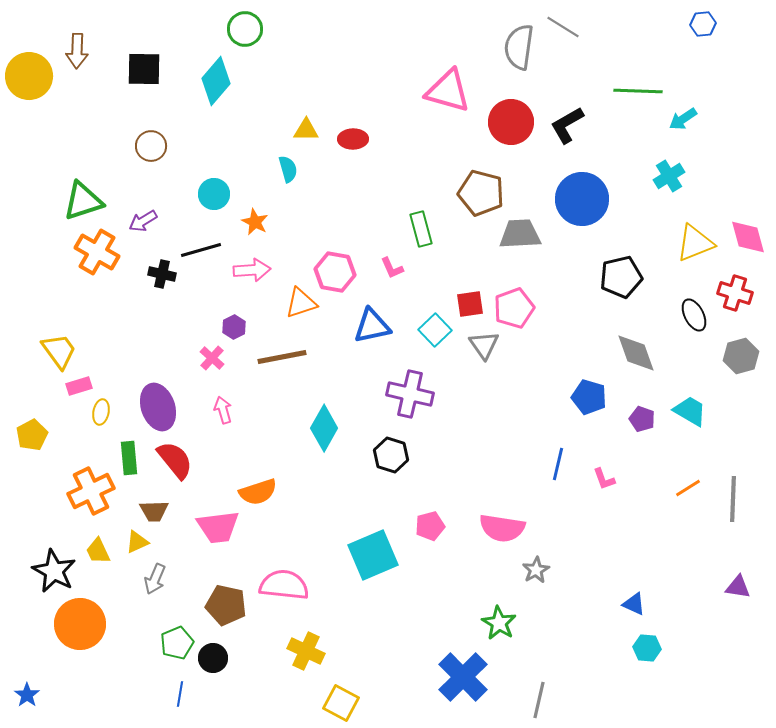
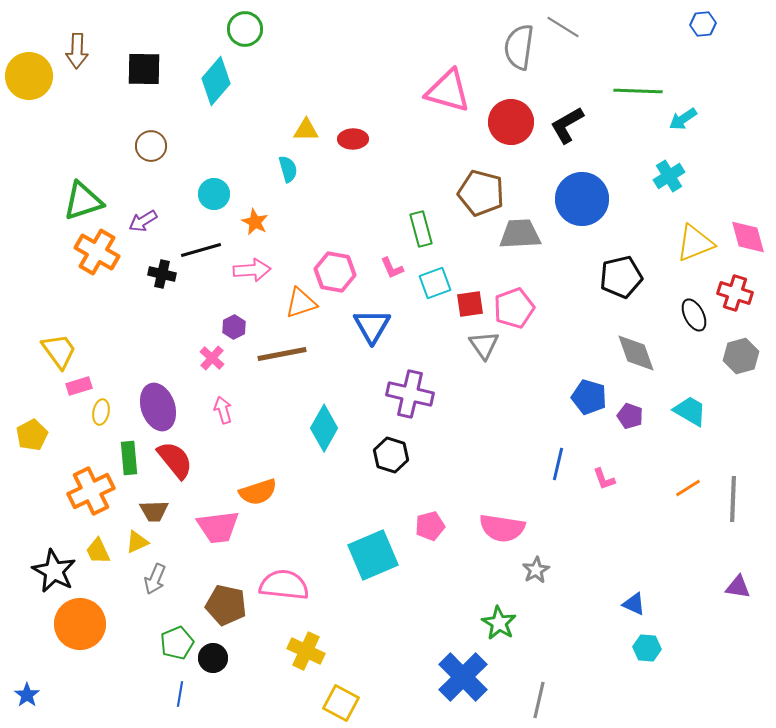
blue triangle at (372, 326): rotated 48 degrees counterclockwise
cyan square at (435, 330): moved 47 px up; rotated 24 degrees clockwise
brown line at (282, 357): moved 3 px up
purple pentagon at (642, 419): moved 12 px left, 3 px up
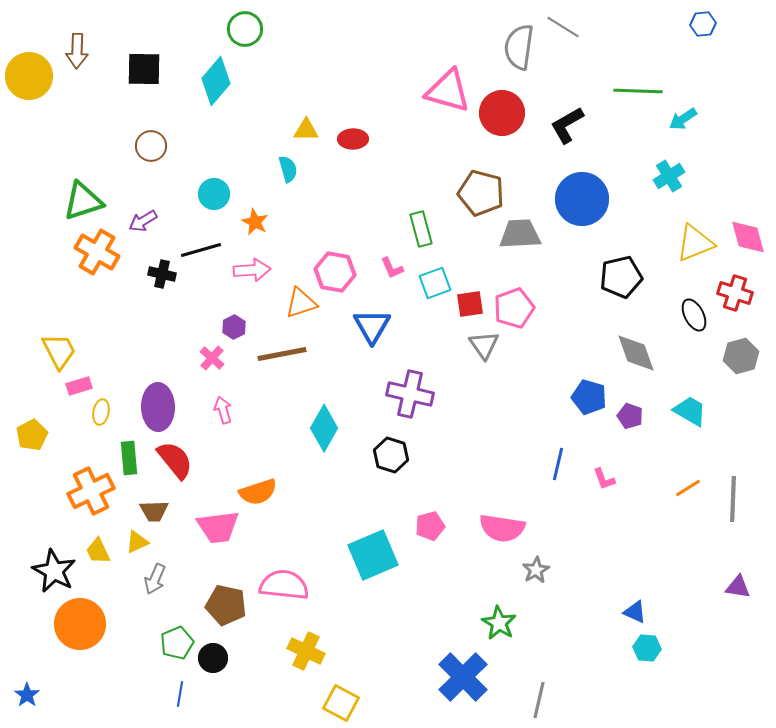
red circle at (511, 122): moved 9 px left, 9 px up
yellow trapezoid at (59, 351): rotated 9 degrees clockwise
purple ellipse at (158, 407): rotated 18 degrees clockwise
blue triangle at (634, 604): moved 1 px right, 8 px down
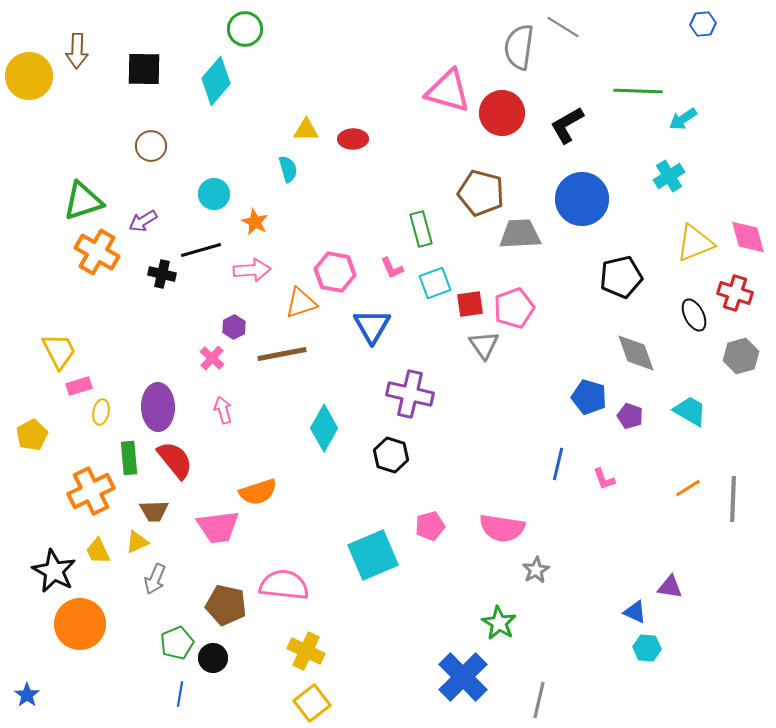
purple triangle at (738, 587): moved 68 px left
yellow square at (341, 703): moved 29 px left; rotated 24 degrees clockwise
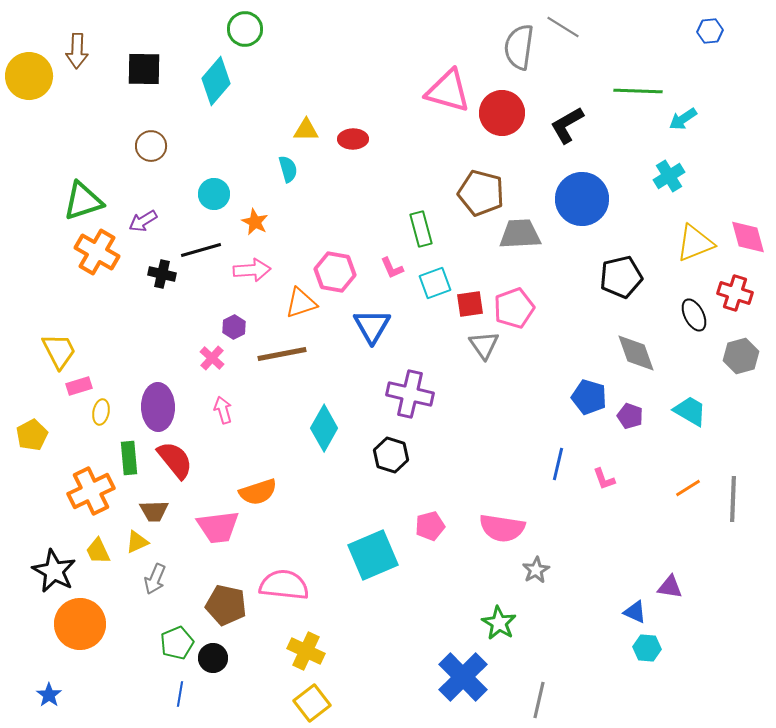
blue hexagon at (703, 24): moved 7 px right, 7 px down
blue star at (27, 695): moved 22 px right
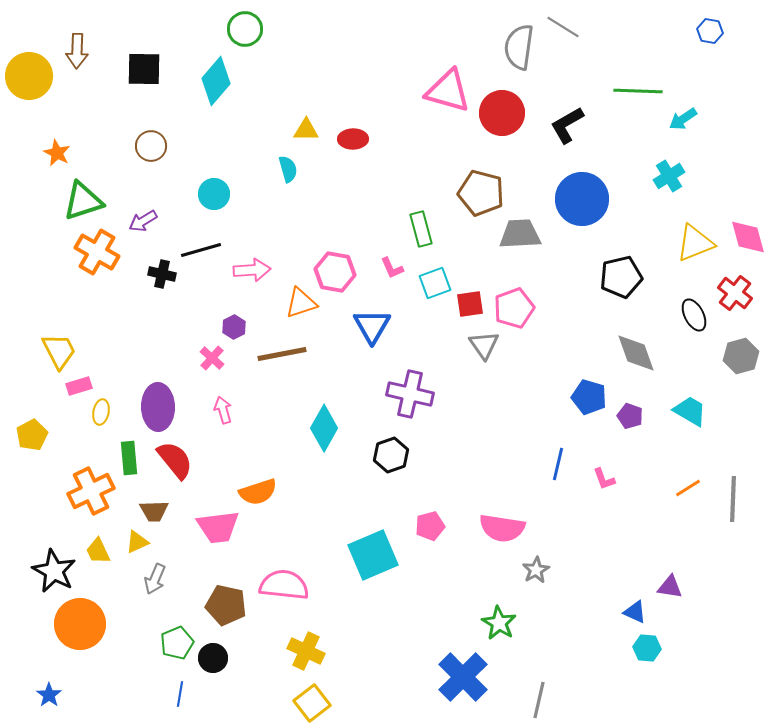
blue hexagon at (710, 31): rotated 15 degrees clockwise
orange star at (255, 222): moved 198 px left, 69 px up
red cross at (735, 293): rotated 20 degrees clockwise
black hexagon at (391, 455): rotated 24 degrees clockwise
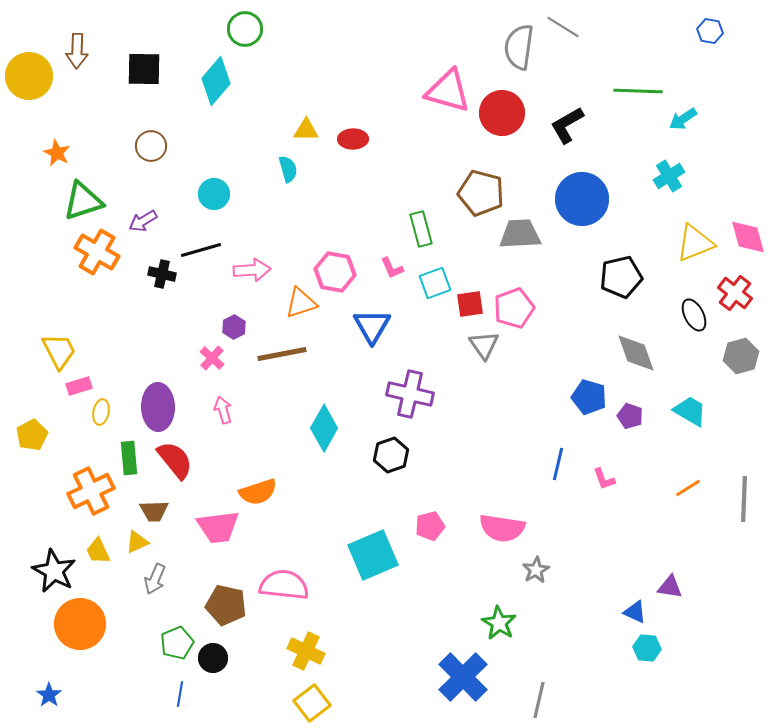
gray line at (733, 499): moved 11 px right
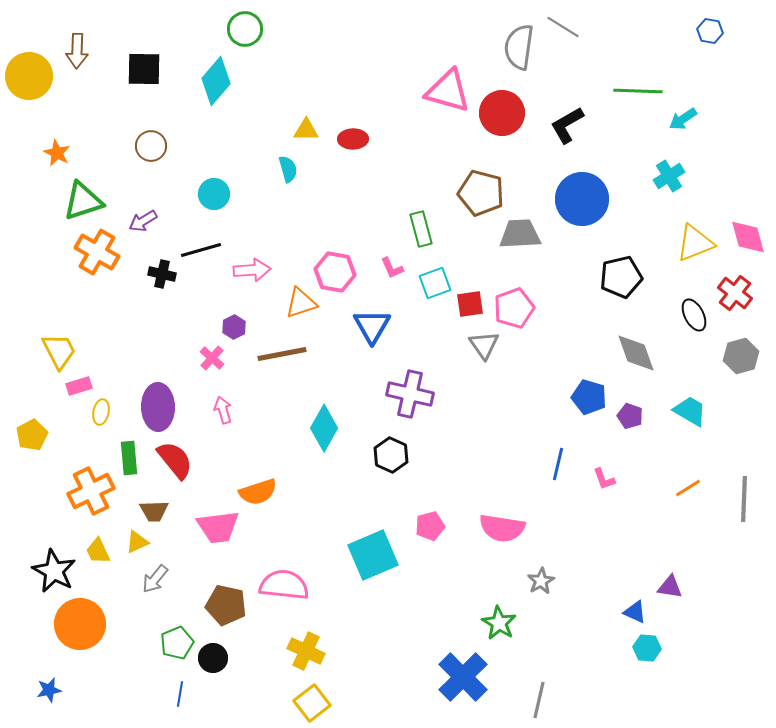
black hexagon at (391, 455): rotated 16 degrees counterclockwise
gray star at (536, 570): moved 5 px right, 11 px down
gray arrow at (155, 579): rotated 16 degrees clockwise
blue star at (49, 695): moved 5 px up; rotated 25 degrees clockwise
